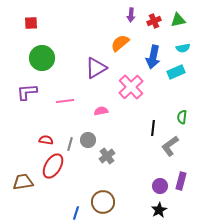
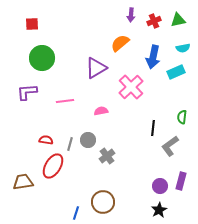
red square: moved 1 px right, 1 px down
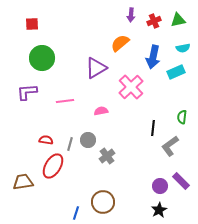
purple rectangle: rotated 60 degrees counterclockwise
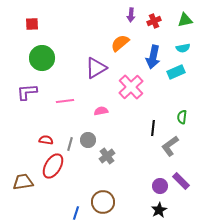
green triangle: moved 7 px right
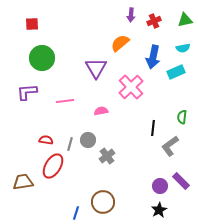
purple triangle: rotated 30 degrees counterclockwise
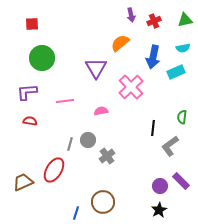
purple arrow: rotated 16 degrees counterclockwise
red semicircle: moved 16 px left, 19 px up
red ellipse: moved 1 px right, 4 px down
brown trapezoid: rotated 15 degrees counterclockwise
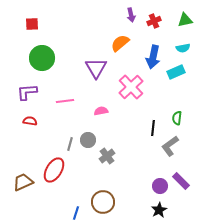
green semicircle: moved 5 px left, 1 px down
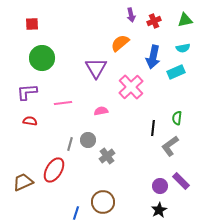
pink line: moved 2 px left, 2 px down
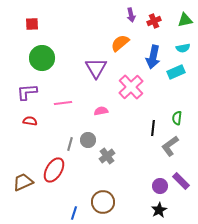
blue line: moved 2 px left
